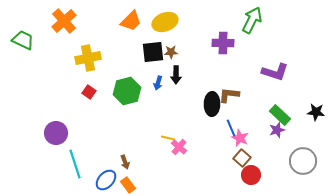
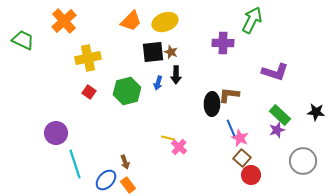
brown star: rotated 24 degrees clockwise
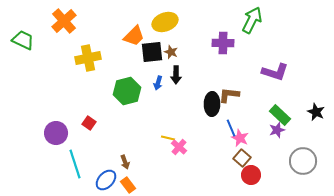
orange trapezoid: moved 3 px right, 15 px down
black square: moved 1 px left
red square: moved 31 px down
black star: rotated 18 degrees clockwise
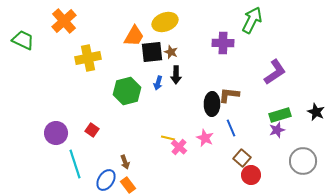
orange trapezoid: rotated 15 degrees counterclockwise
purple L-shape: rotated 52 degrees counterclockwise
green rectangle: rotated 60 degrees counterclockwise
red square: moved 3 px right, 7 px down
pink star: moved 35 px left
blue ellipse: rotated 10 degrees counterclockwise
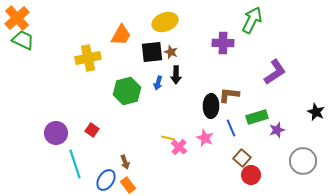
orange cross: moved 47 px left, 3 px up
orange trapezoid: moved 13 px left, 1 px up
black ellipse: moved 1 px left, 2 px down
green rectangle: moved 23 px left, 2 px down
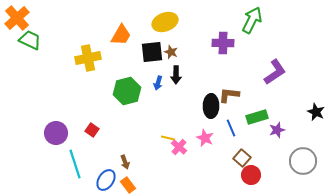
green trapezoid: moved 7 px right
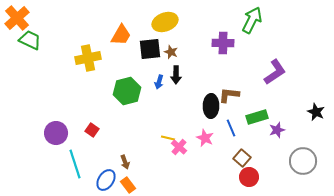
black square: moved 2 px left, 3 px up
blue arrow: moved 1 px right, 1 px up
red circle: moved 2 px left, 2 px down
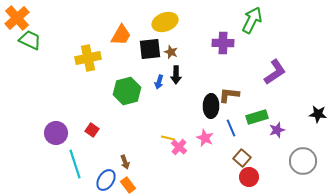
black star: moved 2 px right, 2 px down; rotated 18 degrees counterclockwise
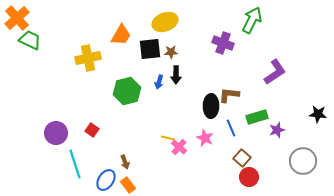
purple cross: rotated 20 degrees clockwise
brown star: rotated 24 degrees counterclockwise
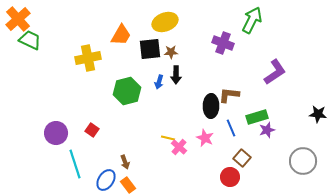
orange cross: moved 1 px right, 1 px down
purple star: moved 10 px left
red circle: moved 19 px left
